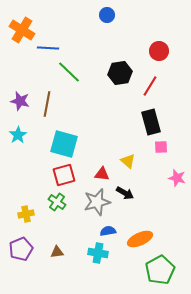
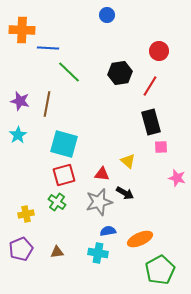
orange cross: rotated 30 degrees counterclockwise
gray star: moved 2 px right
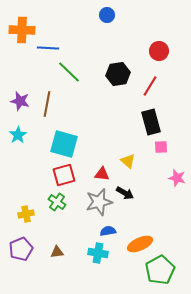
black hexagon: moved 2 px left, 1 px down
orange ellipse: moved 5 px down
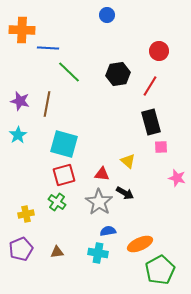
gray star: rotated 24 degrees counterclockwise
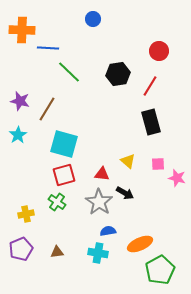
blue circle: moved 14 px left, 4 px down
brown line: moved 5 px down; rotated 20 degrees clockwise
pink square: moved 3 px left, 17 px down
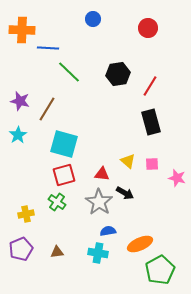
red circle: moved 11 px left, 23 px up
pink square: moved 6 px left
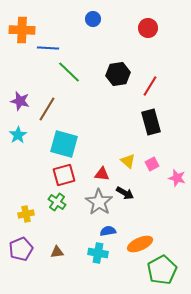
pink square: rotated 24 degrees counterclockwise
green pentagon: moved 2 px right
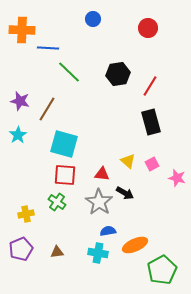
red square: moved 1 px right; rotated 20 degrees clockwise
orange ellipse: moved 5 px left, 1 px down
